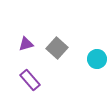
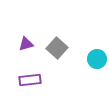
purple rectangle: rotated 55 degrees counterclockwise
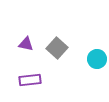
purple triangle: rotated 28 degrees clockwise
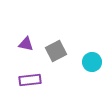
gray square: moved 1 px left, 3 px down; rotated 20 degrees clockwise
cyan circle: moved 5 px left, 3 px down
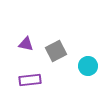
cyan circle: moved 4 px left, 4 px down
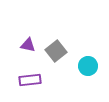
purple triangle: moved 2 px right, 1 px down
gray square: rotated 10 degrees counterclockwise
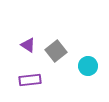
purple triangle: rotated 21 degrees clockwise
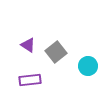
gray square: moved 1 px down
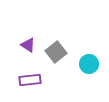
cyan circle: moved 1 px right, 2 px up
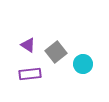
cyan circle: moved 6 px left
purple rectangle: moved 6 px up
